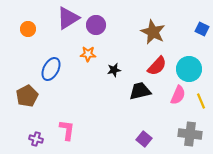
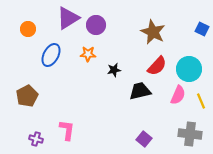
blue ellipse: moved 14 px up
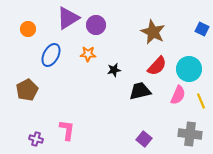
brown pentagon: moved 6 px up
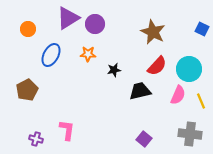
purple circle: moved 1 px left, 1 px up
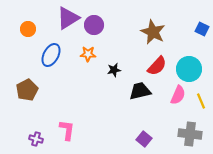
purple circle: moved 1 px left, 1 px down
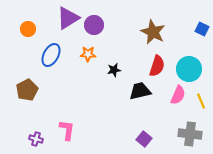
red semicircle: rotated 25 degrees counterclockwise
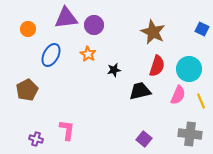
purple triangle: moved 2 px left; rotated 25 degrees clockwise
orange star: rotated 28 degrees clockwise
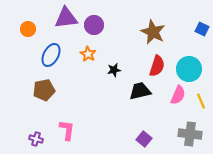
brown pentagon: moved 17 px right; rotated 15 degrees clockwise
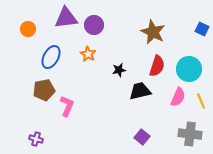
blue ellipse: moved 2 px down
black star: moved 5 px right
pink semicircle: moved 2 px down
pink L-shape: moved 24 px up; rotated 15 degrees clockwise
purple square: moved 2 px left, 2 px up
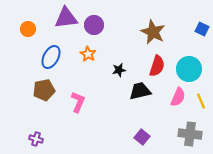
pink L-shape: moved 11 px right, 4 px up
